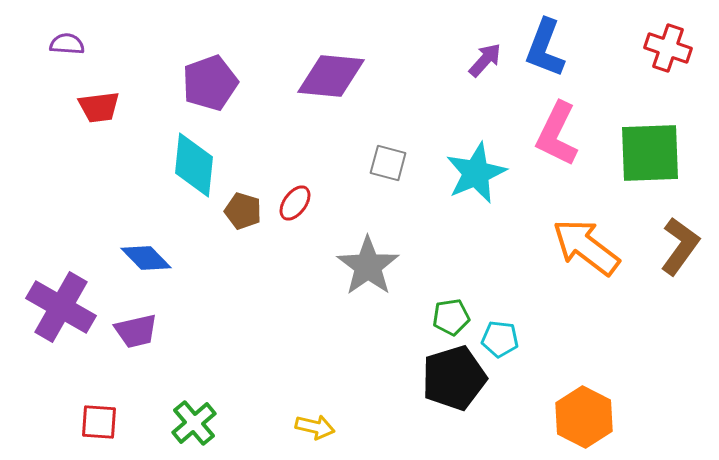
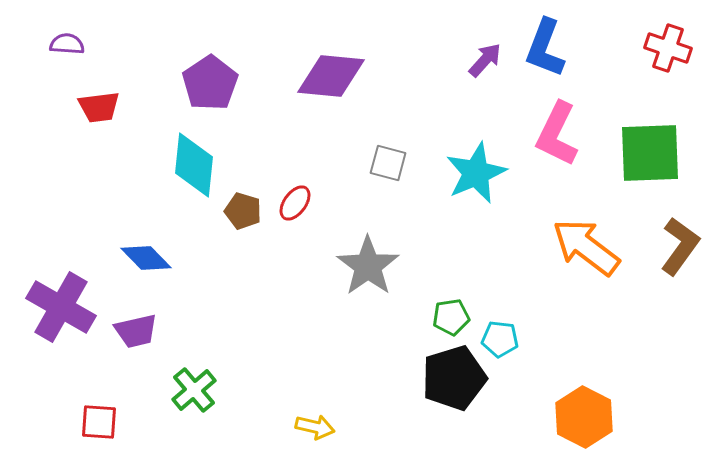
purple pentagon: rotated 14 degrees counterclockwise
green cross: moved 33 px up
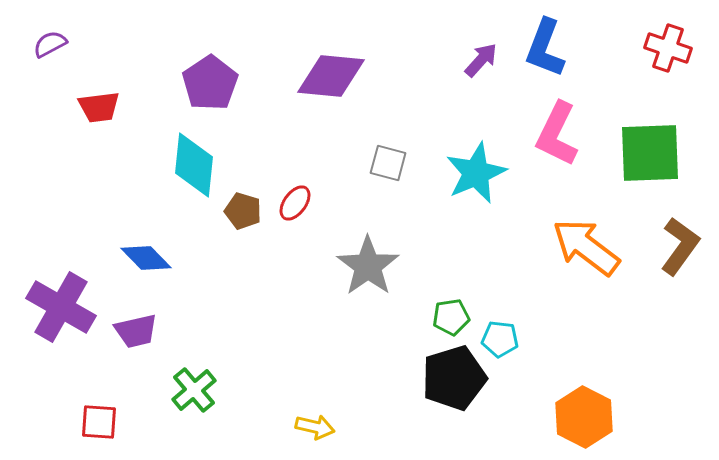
purple semicircle: moved 17 px left; rotated 32 degrees counterclockwise
purple arrow: moved 4 px left
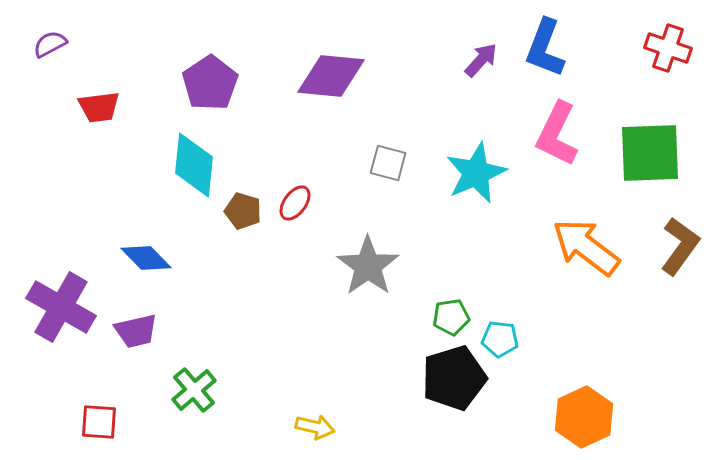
orange hexagon: rotated 8 degrees clockwise
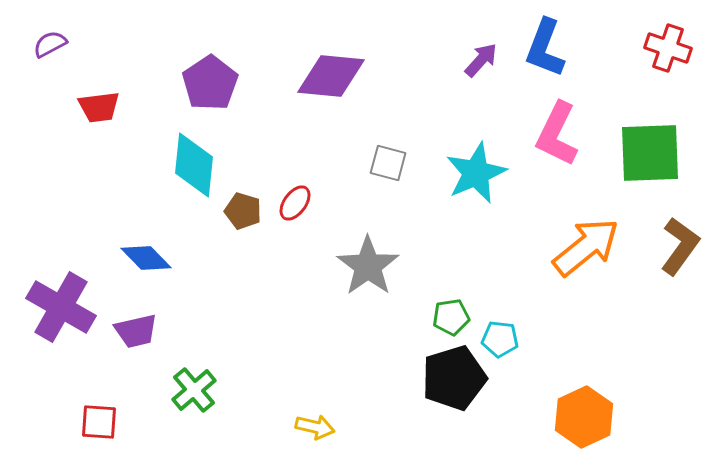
orange arrow: rotated 104 degrees clockwise
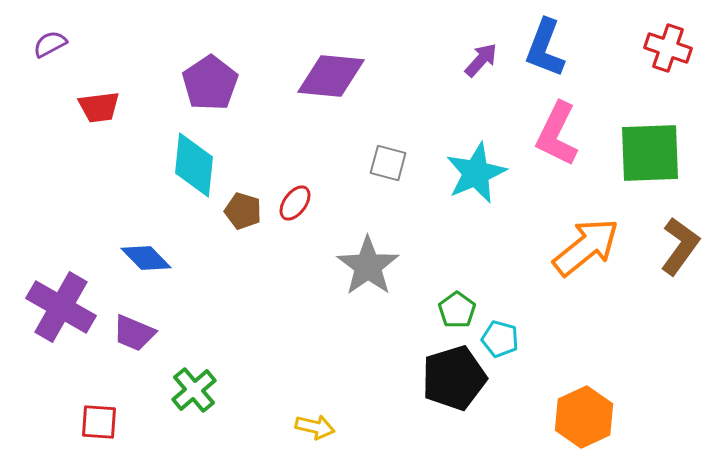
green pentagon: moved 6 px right, 7 px up; rotated 27 degrees counterclockwise
purple trapezoid: moved 2 px left, 2 px down; rotated 36 degrees clockwise
cyan pentagon: rotated 9 degrees clockwise
